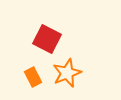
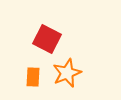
orange rectangle: rotated 30 degrees clockwise
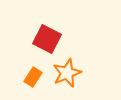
orange rectangle: rotated 30 degrees clockwise
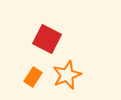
orange star: moved 2 px down
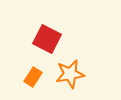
orange star: moved 3 px right, 1 px up; rotated 12 degrees clockwise
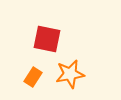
red square: rotated 16 degrees counterclockwise
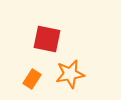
orange rectangle: moved 1 px left, 2 px down
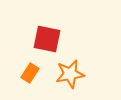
orange rectangle: moved 2 px left, 6 px up
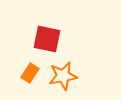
orange star: moved 7 px left, 2 px down
